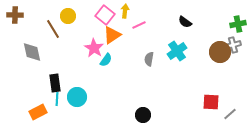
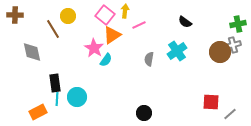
black circle: moved 1 px right, 2 px up
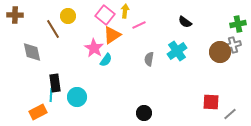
cyan line: moved 6 px left, 4 px up
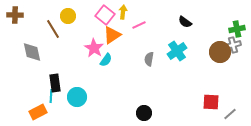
yellow arrow: moved 2 px left, 1 px down
green cross: moved 1 px left, 5 px down
cyan line: moved 1 px down
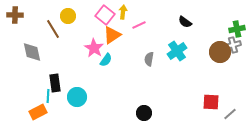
cyan line: moved 3 px left
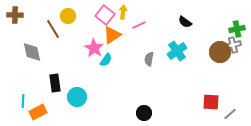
cyan line: moved 25 px left, 5 px down
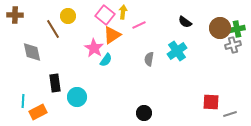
brown circle: moved 24 px up
gray line: rotated 24 degrees clockwise
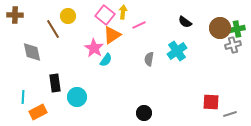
cyan line: moved 4 px up
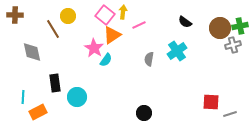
green cross: moved 3 px right, 3 px up
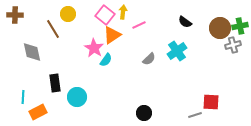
yellow circle: moved 2 px up
gray semicircle: rotated 144 degrees counterclockwise
gray line: moved 35 px left, 1 px down
